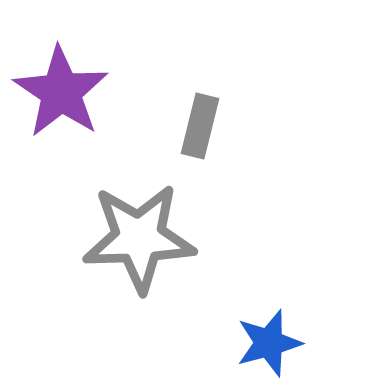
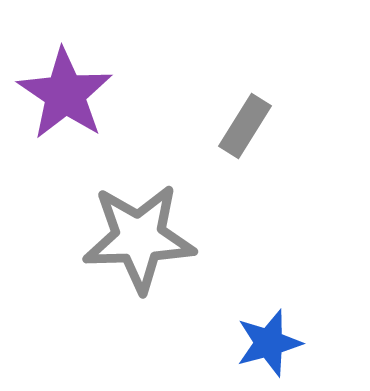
purple star: moved 4 px right, 2 px down
gray rectangle: moved 45 px right; rotated 18 degrees clockwise
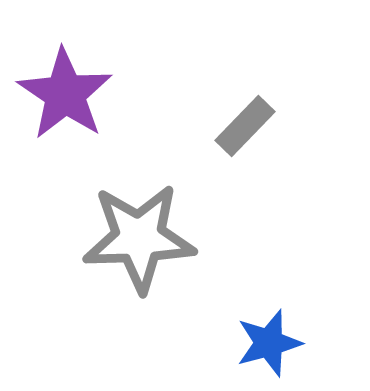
gray rectangle: rotated 12 degrees clockwise
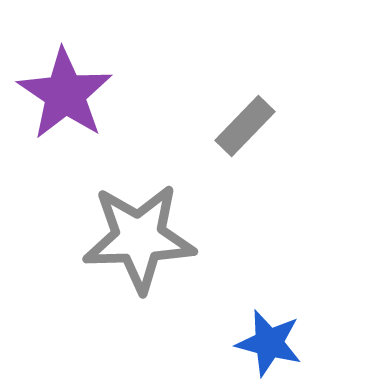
blue star: rotated 30 degrees clockwise
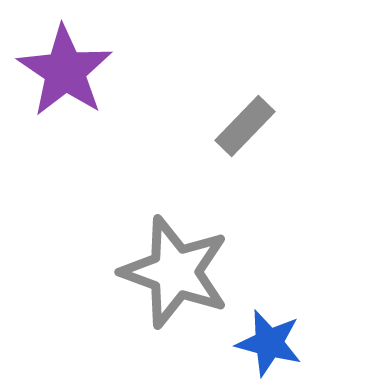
purple star: moved 23 px up
gray star: moved 36 px right, 34 px down; rotated 22 degrees clockwise
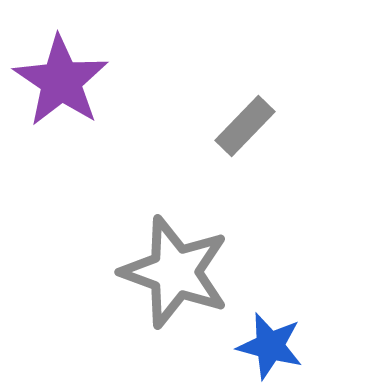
purple star: moved 4 px left, 10 px down
blue star: moved 1 px right, 3 px down
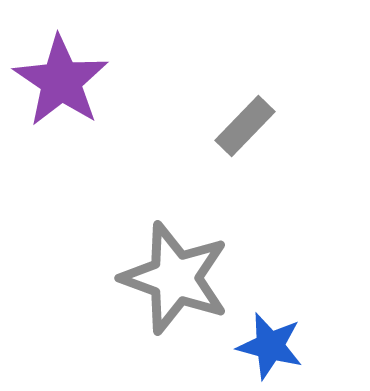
gray star: moved 6 px down
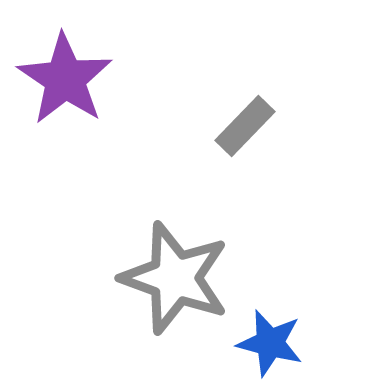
purple star: moved 4 px right, 2 px up
blue star: moved 3 px up
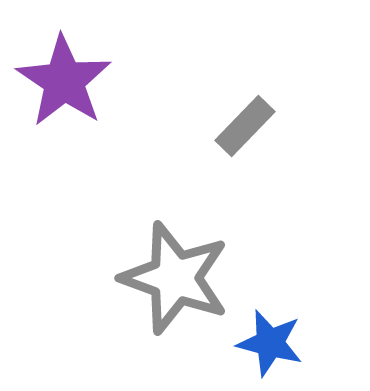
purple star: moved 1 px left, 2 px down
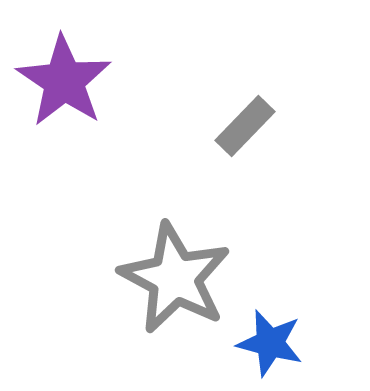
gray star: rotated 8 degrees clockwise
